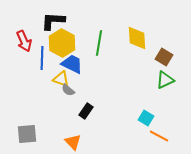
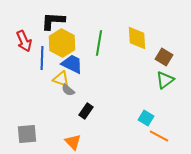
green triangle: rotated 12 degrees counterclockwise
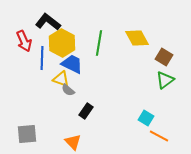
black L-shape: moved 5 px left, 1 px down; rotated 35 degrees clockwise
yellow diamond: rotated 25 degrees counterclockwise
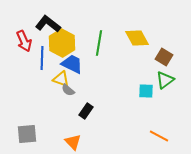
black L-shape: moved 2 px down
cyan square: moved 27 px up; rotated 28 degrees counterclockwise
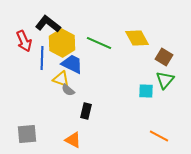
green line: rotated 75 degrees counterclockwise
green triangle: rotated 12 degrees counterclockwise
black rectangle: rotated 21 degrees counterclockwise
orange triangle: moved 2 px up; rotated 18 degrees counterclockwise
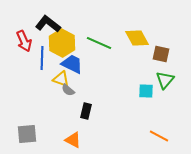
brown square: moved 3 px left, 3 px up; rotated 18 degrees counterclockwise
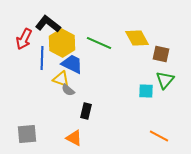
red arrow: moved 2 px up; rotated 50 degrees clockwise
orange triangle: moved 1 px right, 2 px up
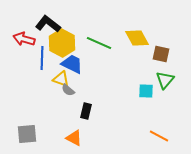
red arrow: rotated 80 degrees clockwise
